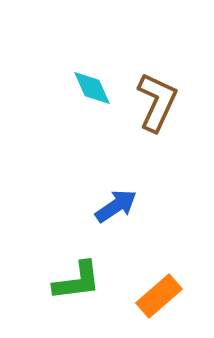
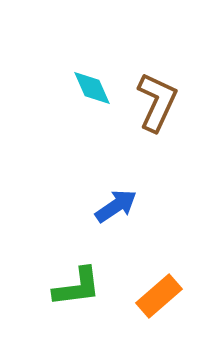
green L-shape: moved 6 px down
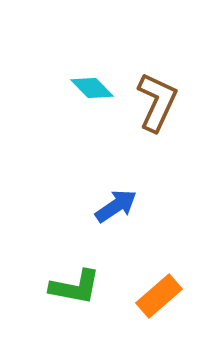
cyan diamond: rotated 21 degrees counterclockwise
green L-shape: moved 2 px left; rotated 18 degrees clockwise
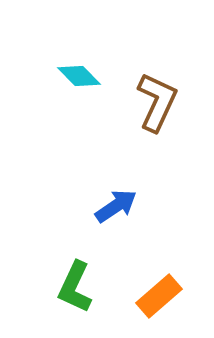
cyan diamond: moved 13 px left, 12 px up
green L-shape: rotated 104 degrees clockwise
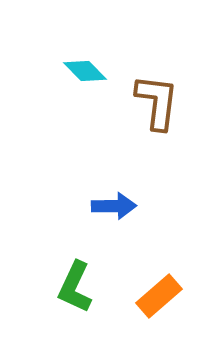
cyan diamond: moved 6 px right, 5 px up
brown L-shape: rotated 18 degrees counterclockwise
blue arrow: moved 2 px left; rotated 33 degrees clockwise
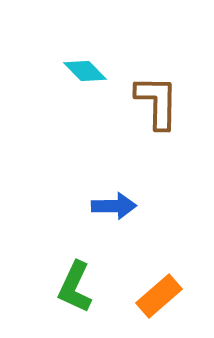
brown L-shape: rotated 6 degrees counterclockwise
